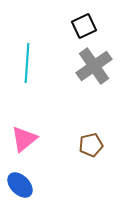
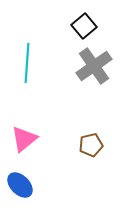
black square: rotated 15 degrees counterclockwise
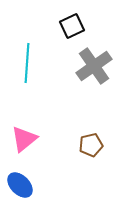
black square: moved 12 px left; rotated 15 degrees clockwise
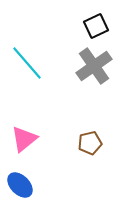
black square: moved 24 px right
cyan line: rotated 45 degrees counterclockwise
brown pentagon: moved 1 px left, 2 px up
